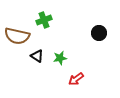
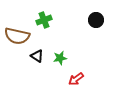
black circle: moved 3 px left, 13 px up
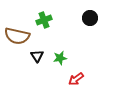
black circle: moved 6 px left, 2 px up
black triangle: rotated 24 degrees clockwise
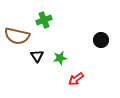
black circle: moved 11 px right, 22 px down
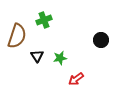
brown semicircle: rotated 85 degrees counterclockwise
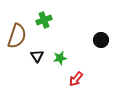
red arrow: rotated 14 degrees counterclockwise
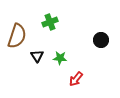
green cross: moved 6 px right, 2 px down
green star: rotated 16 degrees clockwise
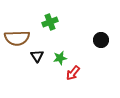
brown semicircle: moved 2 px down; rotated 70 degrees clockwise
green star: rotated 16 degrees counterclockwise
red arrow: moved 3 px left, 6 px up
